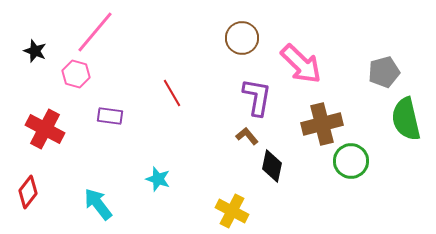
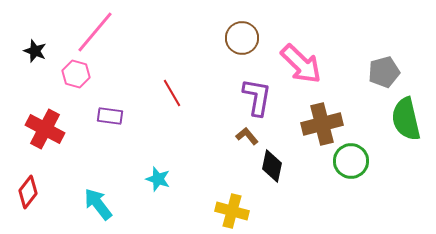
yellow cross: rotated 12 degrees counterclockwise
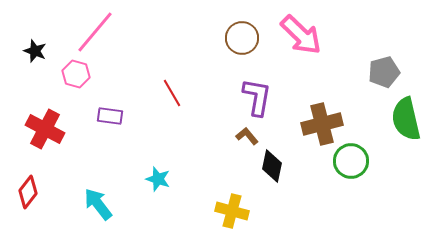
pink arrow: moved 29 px up
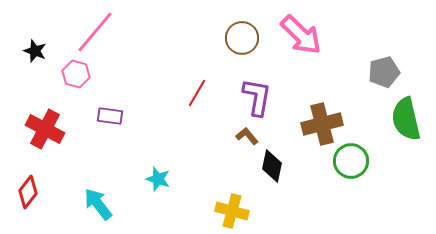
red line: moved 25 px right; rotated 60 degrees clockwise
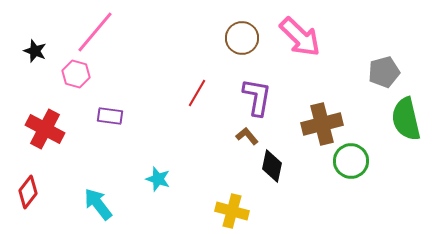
pink arrow: moved 1 px left, 2 px down
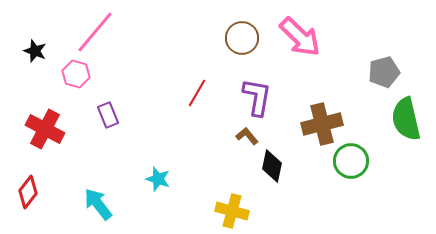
purple rectangle: moved 2 px left, 1 px up; rotated 60 degrees clockwise
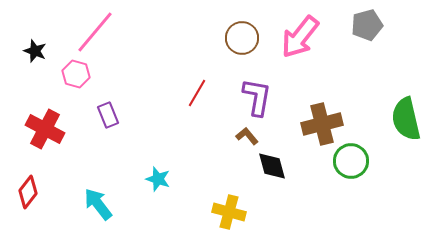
pink arrow: rotated 84 degrees clockwise
gray pentagon: moved 17 px left, 47 px up
black diamond: rotated 28 degrees counterclockwise
yellow cross: moved 3 px left, 1 px down
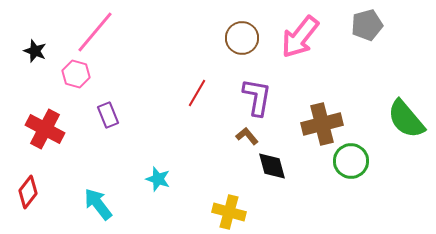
green semicircle: rotated 27 degrees counterclockwise
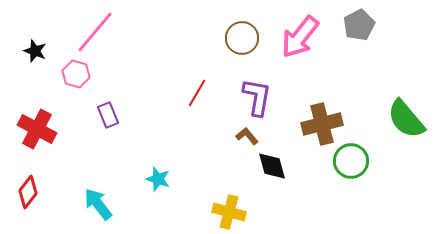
gray pentagon: moved 8 px left; rotated 12 degrees counterclockwise
red cross: moved 8 px left
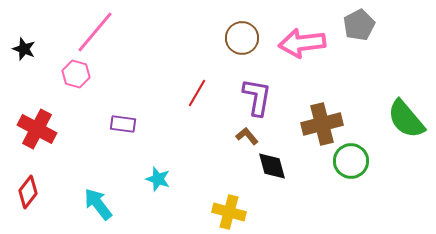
pink arrow: moved 2 px right, 6 px down; rotated 45 degrees clockwise
black star: moved 11 px left, 2 px up
purple rectangle: moved 15 px right, 9 px down; rotated 60 degrees counterclockwise
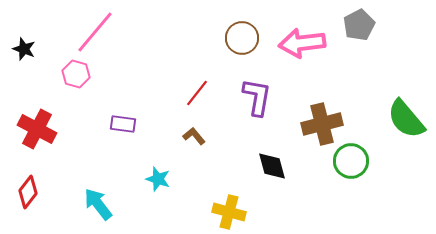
red line: rotated 8 degrees clockwise
brown L-shape: moved 53 px left
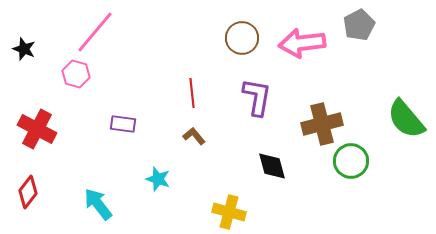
red line: moved 5 px left; rotated 44 degrees counterclockwise
